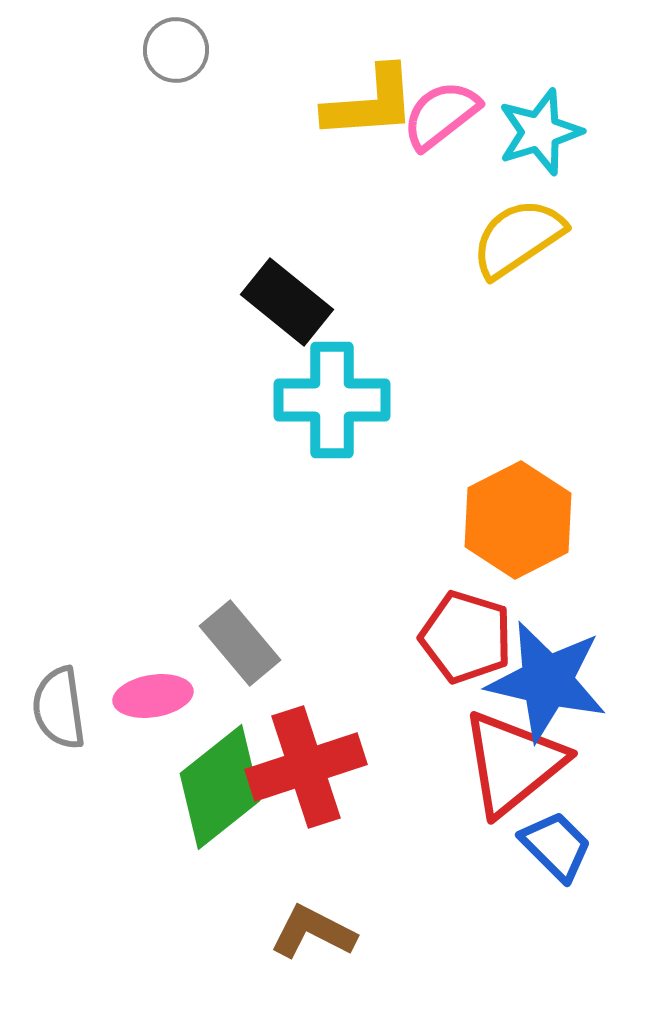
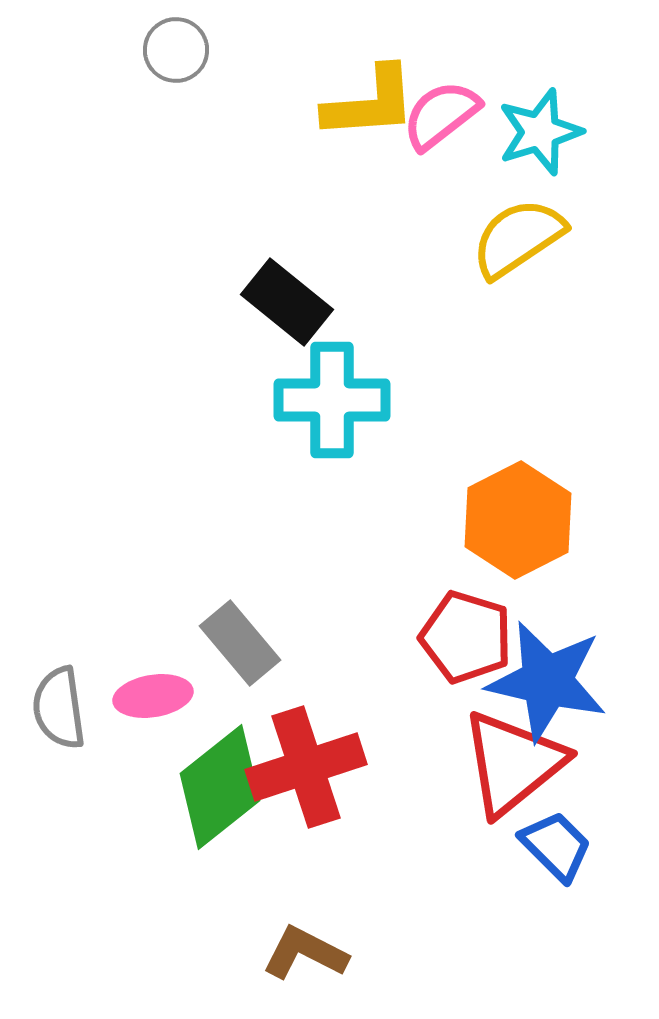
brown L-shape: moved 8 px left, 21 px down
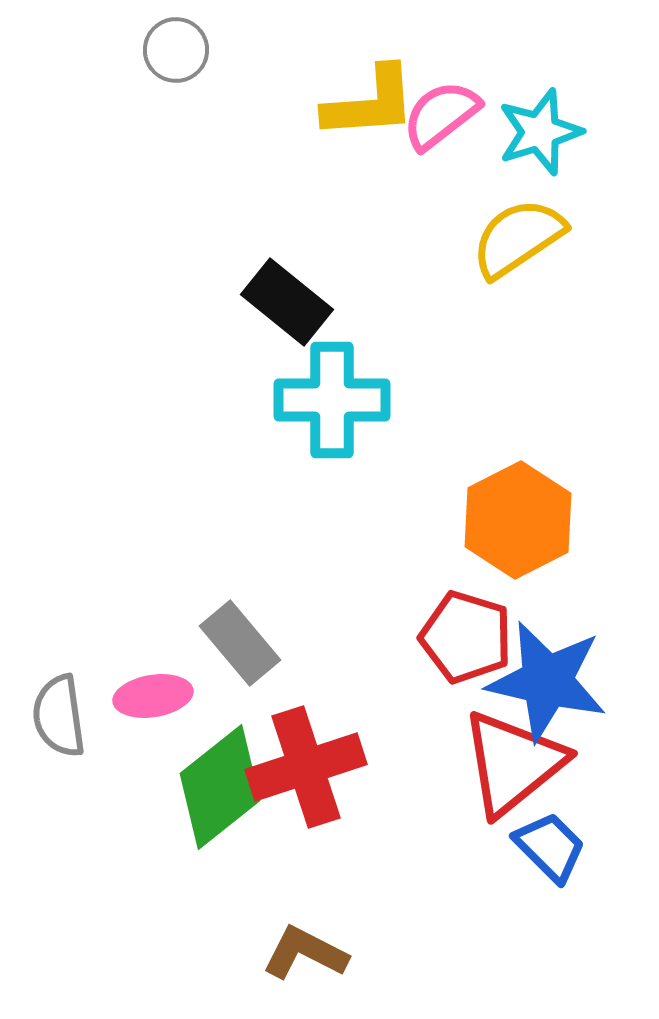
gray semicircle: moved 8 px down
blue trapezoid: moved 6 px left, 1 px down
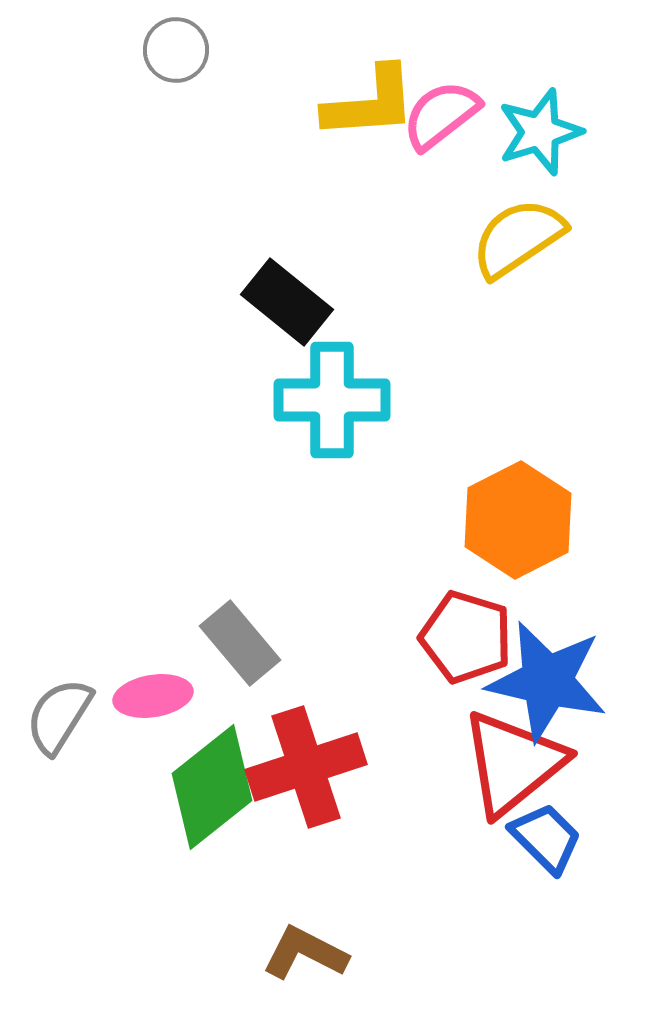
gray semicircle: rotated 40 degrees clockwise
green diamond: moved 8 px left
blue trapezoid: moved 4 px left, 9 px up
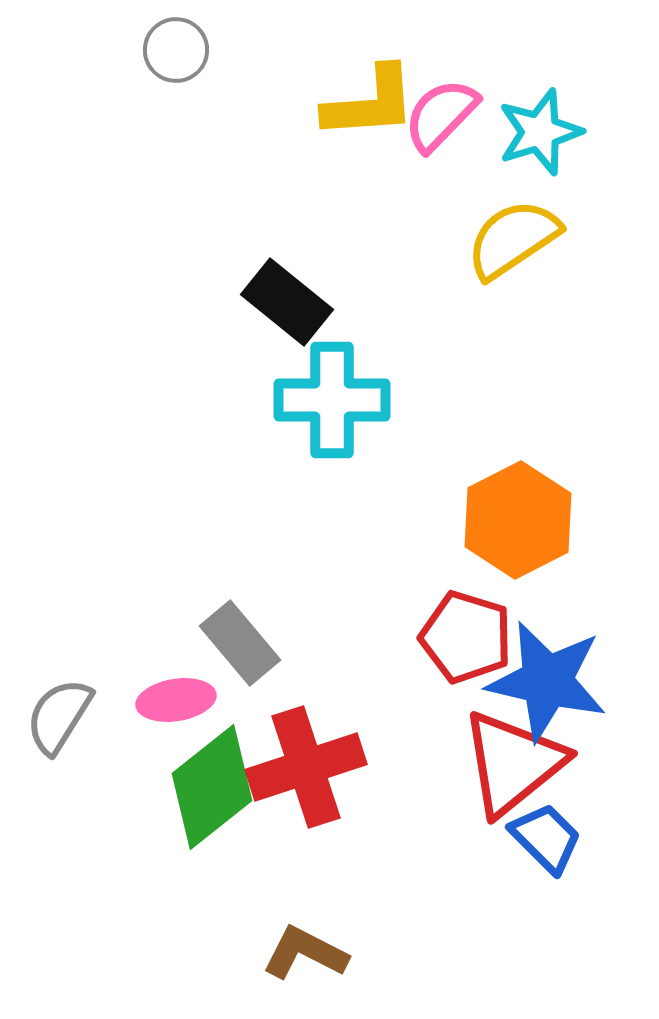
pink semicircle: rotated 8 degrees counterclockwise
yellow semicircle: moved 5 px left, 1 px down
pink ellipse: moved 23 px right, 4 px down
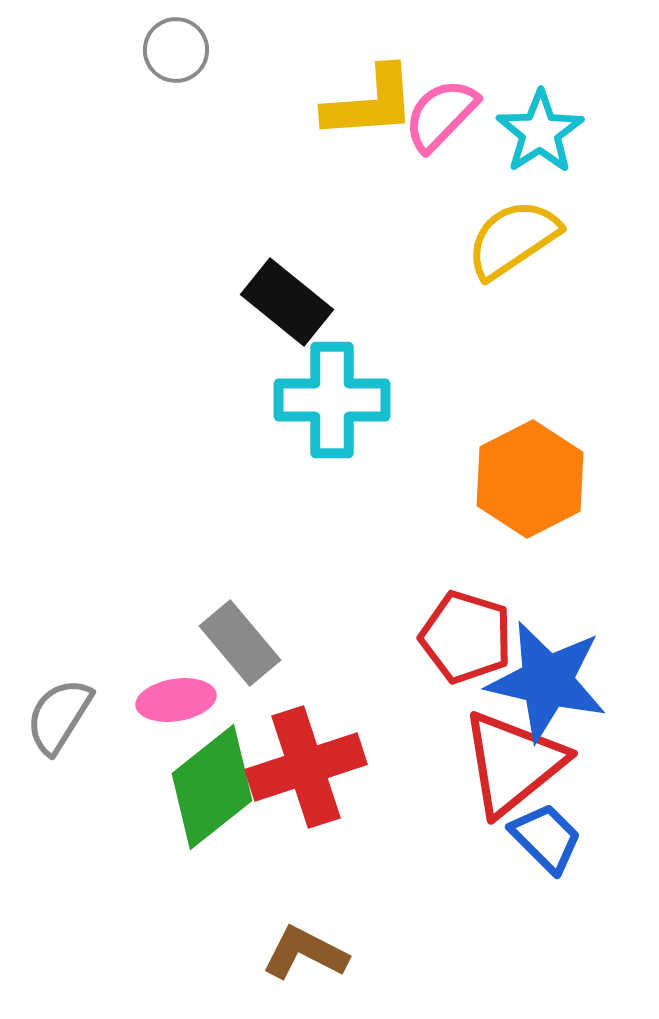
cyan star: rotated 16 degrees counterclockwise
orange hexagon: moved 12 px right, 41 px up
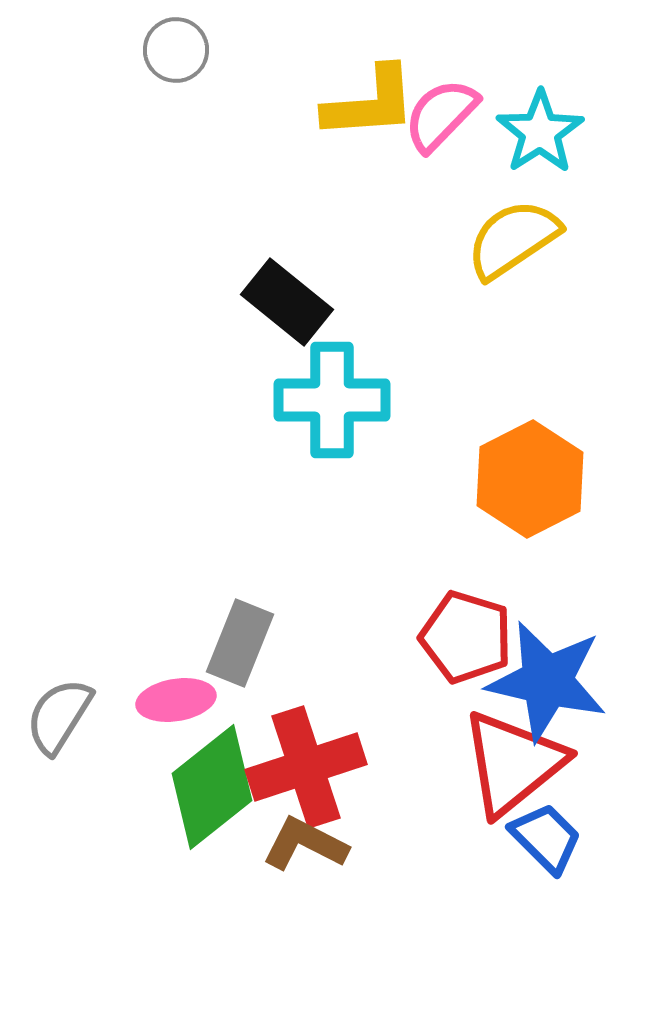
gray rectangle: rotated 62 degrees clockwise
brown L-shape: moved 109 px up
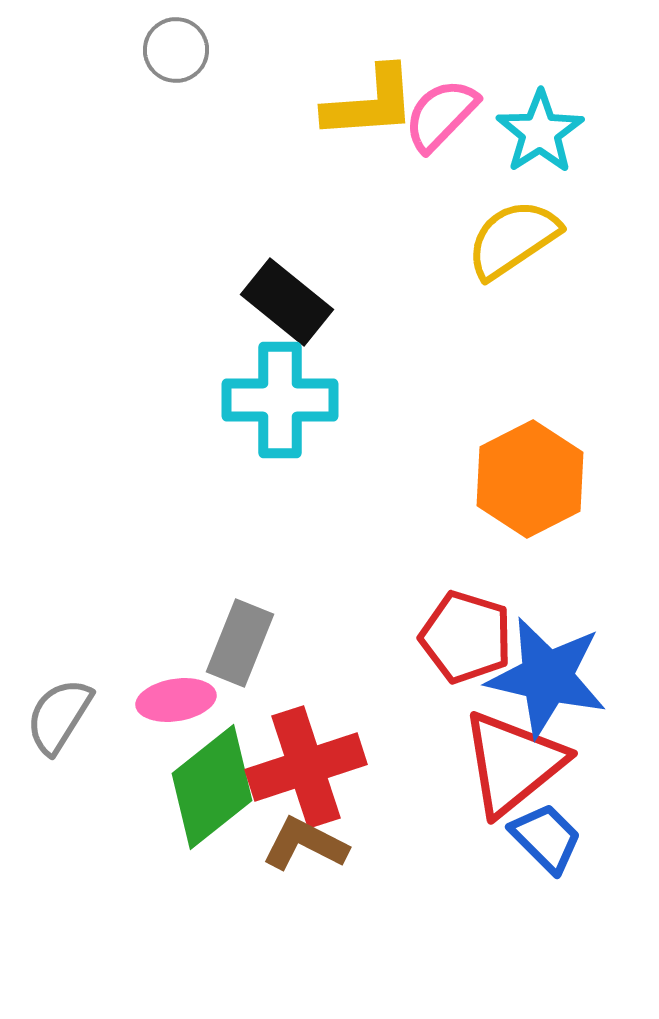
cyan cross: moved 52 px left
blue star: moved 4 px up
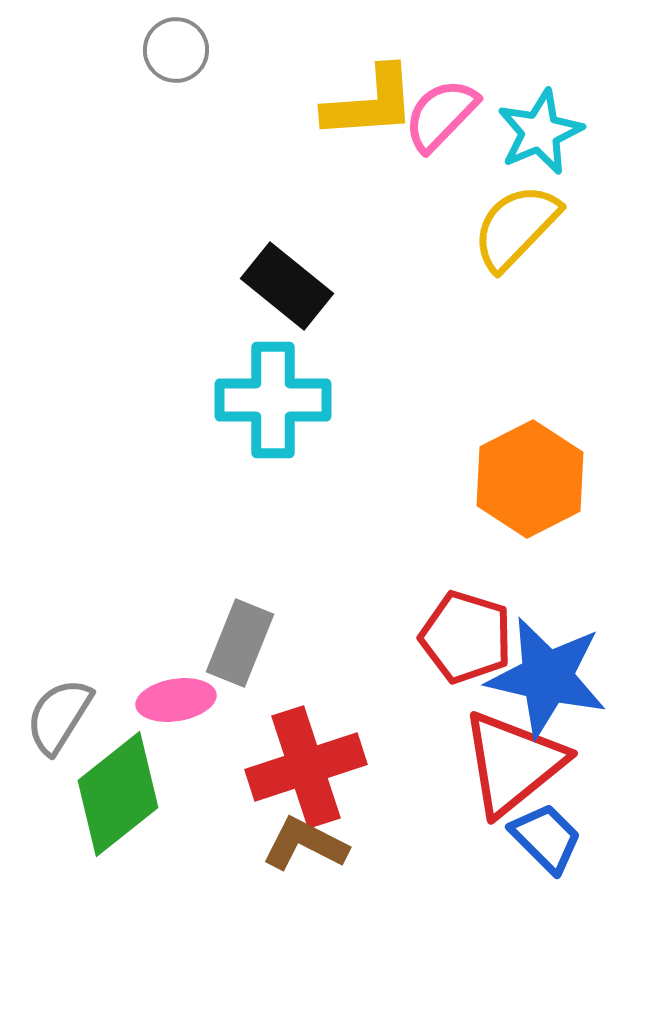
cyan star: rotated 10 degrees clockwise
yellow semicircle: moved 3 px right, 12 px up; rotated 12 degrees counterclockwise
black rectangle: moved 16 px up
cyan cross: moved 7 px left
green diamond: moved 94 px left, 7 px down
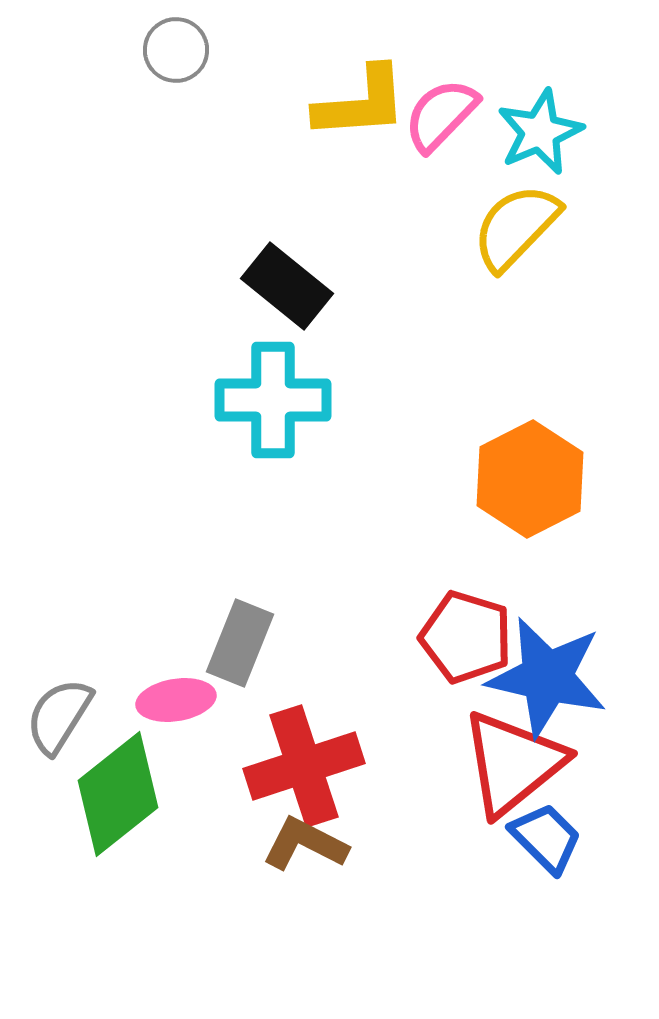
yellow L-shape: moved 9 px left
red cross: moved 2 px left, 1 px up
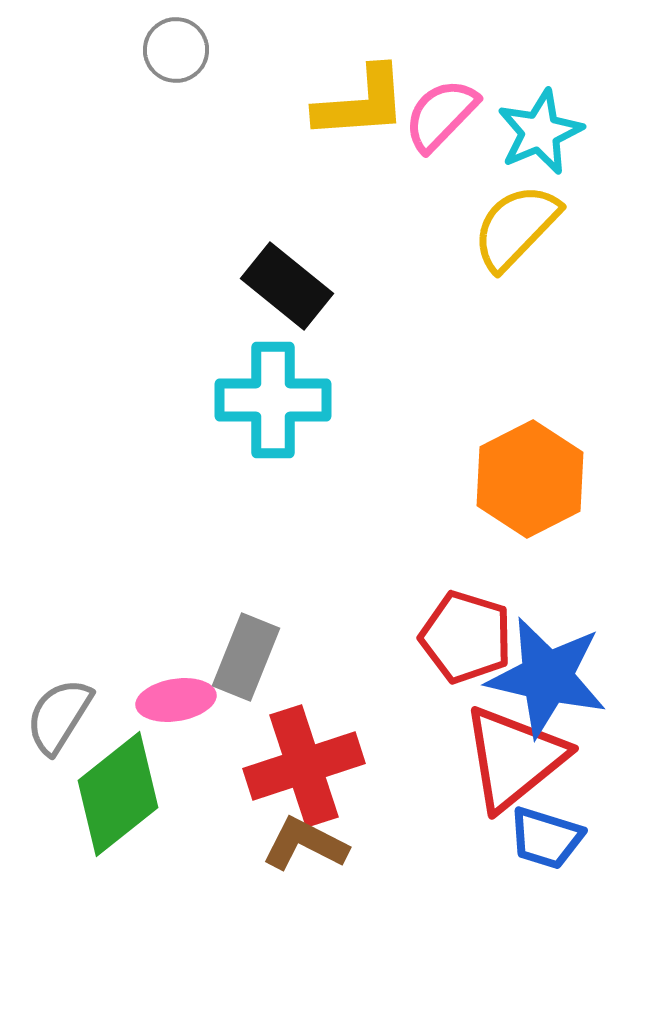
gray rectangle: moved 6 px right, 14 px down
red triangle: moved 1 px right, 5 px up
blue trapezoid: rotated 152 degrees clockwise
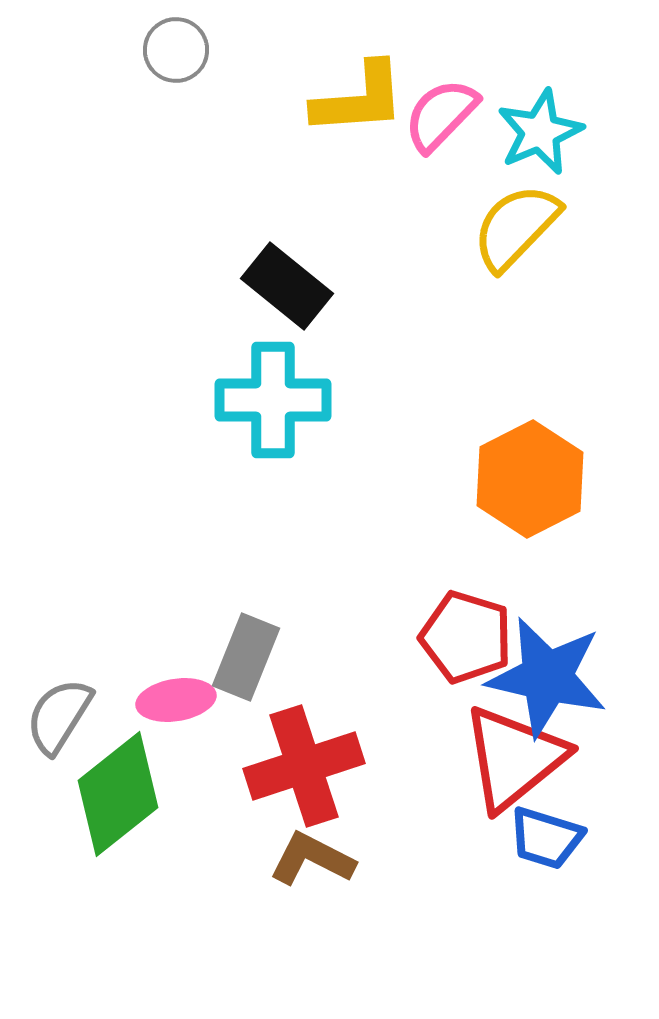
yellow L-shape: moved 2 px left, 4 px up
brown L-shape: moved 7 px right, 15 px down
